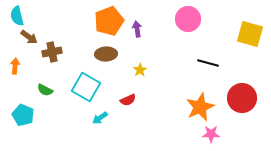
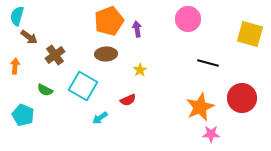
cyan semicircle: rotated 30 degrees clockwise
brown cross: moved 3 px right, 3 px down; rotated 24 degrees counterclockwise
cyan square: moved 3 px left, 1 px up
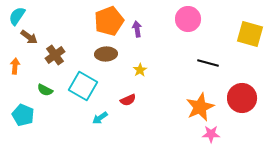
cyan semicircle: rotated 18 degrees clockwise
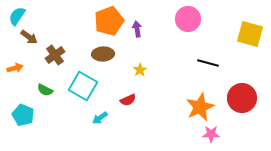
brown ellipse: moved 3 px left
orange arrow: moved 2 px down; rotated 70 degrees clockwise
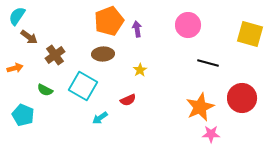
pink circle: moved 6 px down
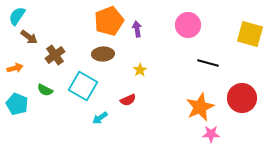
cyan pentagon: moved 6 px left, 11 px up
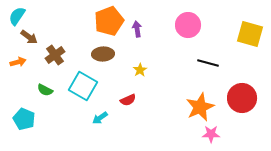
orange arrow: moved 3 px right, 6 px up
cyan pentagon: moved 7 px right, 15 px down
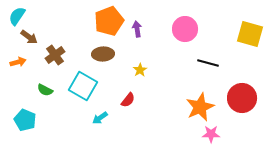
pink circle: moved 3 px left, 4 px down
red semicircle: rotated 28 degrees counterclockwise
cyan pentagon: moved 1 px right, 1 px down
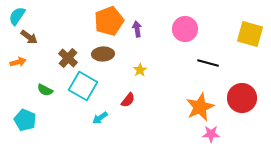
brown cross: moved 13 px right, 3 px down; rotated 12 degrees counterclockwise
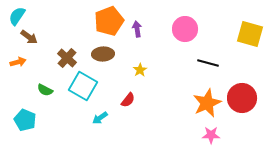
brown cross: moved 1 px left
orange star: moved 7 px right, 4 px up
pink star: moved 1 px down
